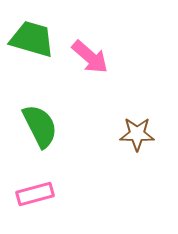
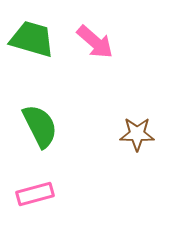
pink arrow: moved 5 px right, 15 px up
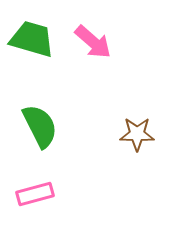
pink arrow: moved 2 px left
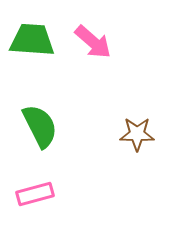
green trapezoid: moved 1 px down; rotated 12 degrees counterclockwise
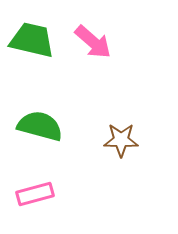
green trapezoid: rotated 9 degrees clockwise
green semicircle: rotated 48 degrees counterclockwise
brown star: moved 16 px left, 6 px down
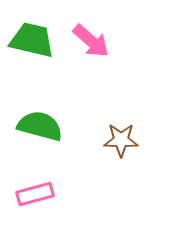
pink arrow: moved 2 px left, 1 px up
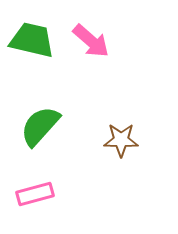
green semicircle: rotated 63 degrees counterclockwise
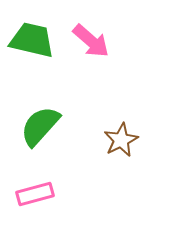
brown star: rotated 28 degrees counterclockwise
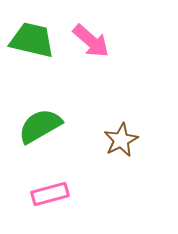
green semicircle: rotated 18 degrees clockwise
pink rectangle: moved 15 px right
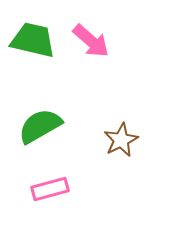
green trapezoid: moved 1 px right
pink rectangle: moved 5 px up
